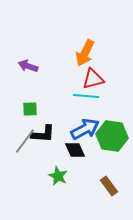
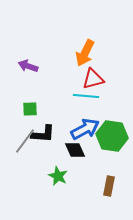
brown rectangle: rotated 48 degrees clockwise
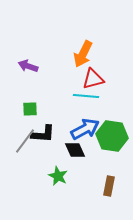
orange arrow: moved 2 px left, 1 px down
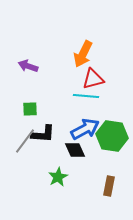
green star: moved 1 px down; rotated 18 degrees clockwise
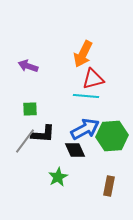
green hexagon: rotated 12 degrees counterclockwise
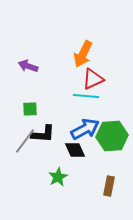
red triangle: rotated 10 degrees counterclockwise
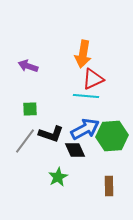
orange arrow: rotated 16 degrees counterclockwise
black L-shape: moved 8 px right; rotated 15 degrees clockwise
brown rectangle: rotated 12 degrees counterclockwise
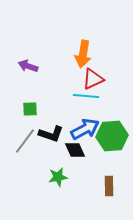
green star: rotated 18 degrees clockwise
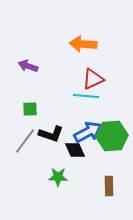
orange arrow: moved 10 px up; rotated 84 degrees clockwise
blue arrow: moved 3 px right, 3 px down
green star: rotated 12 degrees clockwise
